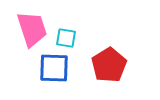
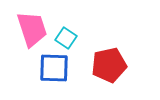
cyan square: rotated 25 degrees clockwise
red pentagon: rotated 20 degrees clockwise
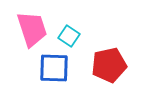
cyan square: moved 3 px right, 2 px up
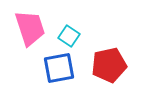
pink trapezoid: moved 2 px left, 1 px up
blue square: moved 5 px right; rotated 12 degrees counterclockwise
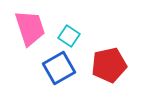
blue square: rotated 20 degrees counterclockwise
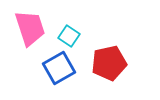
red pentagon: moved 2 px up
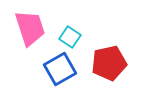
cyan square: moved 1 px right, 1 px down
blue square: moved 1 px right, 1 px down
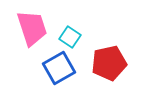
pink trapezoid: moved 2 px right
blue square: moved 1 px left, 1 px up
